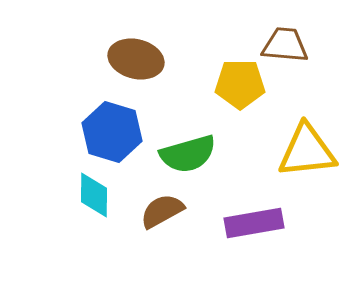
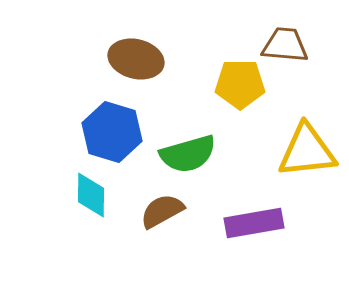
cyan diamond: moved 3 px left
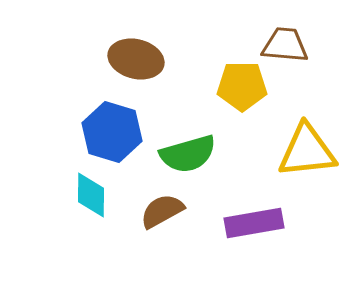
yellow pentagon: moved 2 px right, 2 px down
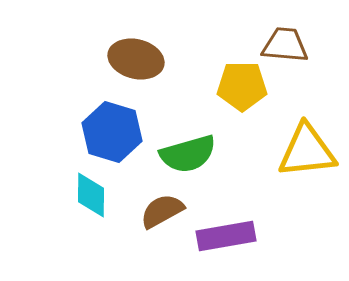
purple rectangle: moved 28 px left, 13 px down
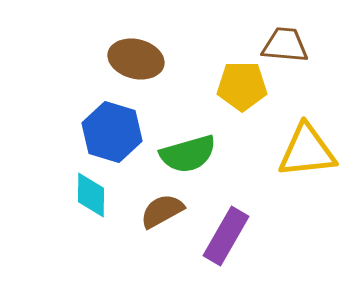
purple rectangle: rotated 50 degrees counterclockwise
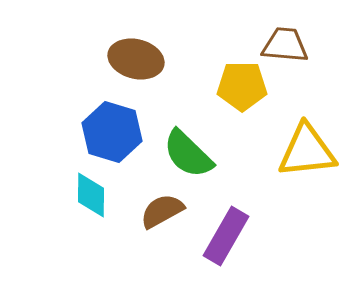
green semicircle: rotated 60 degrees clockwise
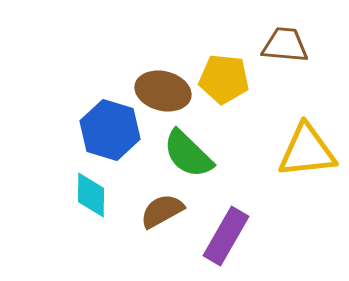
brown ellipse: moved 27 px right, 32 px down
yellow pentagon: moved 18 px left, 7 px up; rotated 6 degrees clockwise
blue hexagon: moved 2 px left, 2 px up
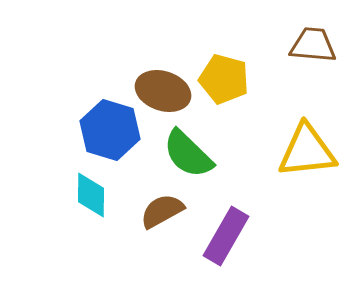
brown trapezoid: moved 28 px right
yellow pentagon: rotated 9 degrees clockwise
brown ellipse: rotated 4 degrees clockwise
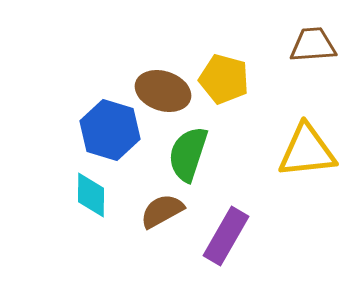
brown trapezoid: rotated 9 degrees counterclockwise
green semicircle: rotated 64 degrees clockwise
